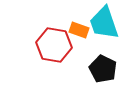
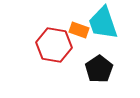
cyan trapezoid: moved 1 px left
black pentagon: moved 4 px left; rotated 12 degrees clockwise
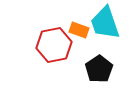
cyan trapezoid: moved 2 px right
red hexagon: rotated 20 degrees counterclockwise
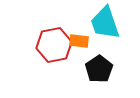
orange rectangle: moved 11 px down; rotated 12 degrees counterclockwise
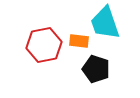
red hexagon: moved 10 px left
black pentagon: moved 3 px left; rotated 20 degrees counterclockwise
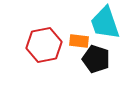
black pentagon: moved 10 px up
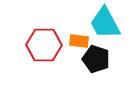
cyan trapezoid: rotated 9 degrees counterclockwise
red hexagon: rotated 12 degrees clockwise
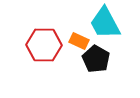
orange rectangle: rotated 18 degrees clockwise
black pentagon: rotated 12 degrees clockwise
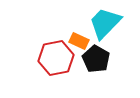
cyan trapezoid: rotated 72 degrees clockwise
red hexagon: moved 12 px right, 13 px down; rotated 12 degrees counterclockwise
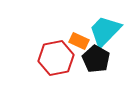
cyan trapezoid: moved 8 px down
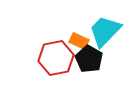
black pentagon: moved 7 px left
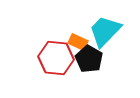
orange rectangle: moved 1 px left, 1 px down
red hexagon: rotated 16 degrees clockwise
